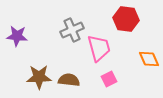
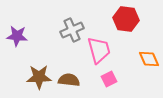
pink trapezoid: moved 2 px down
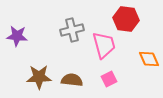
gray cross: rotated 10 degrees clockwise
pink trapezoid: moved 5 px right, 5 px up
brown semicircle: moved 3 px right
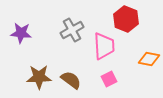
red hexagon: rotated 15 degrees clockwise
gray cross: rotated 15 degrees counterclockwise
purple star: moved 4 px right, 3 px up
pink trapezoid: moved 1 px down; rotated 12 degrees clockwise
orange diamond: rotated 55 degrees counterclockwise
brown semicircle: moved 1 px left; rotated 30 degrees clockwise
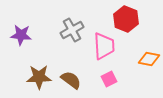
purple star: moved 2 px down
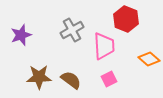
purple star: rotated 25 degrees counterclockwise
orange diamond: rotated 30 degrees clockwise
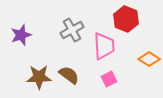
orange diamond: rotated 10 degrees counterclockwise
brown semicircle: moved 2 px left, 5 px up
